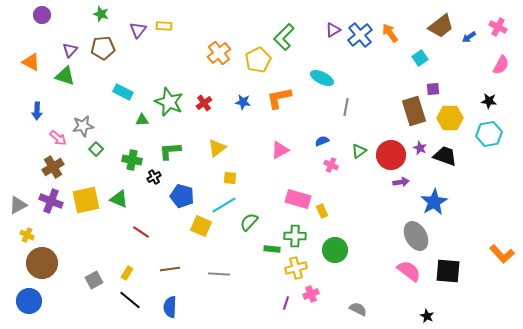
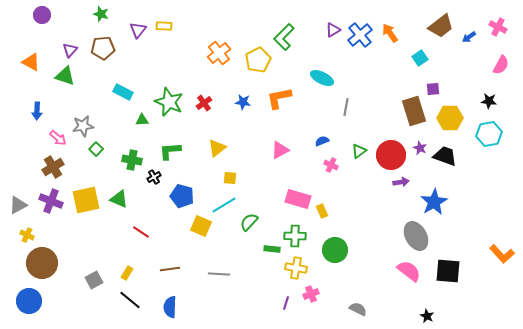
yellow cross at (296, 268): rotated 25 degrees clockwise
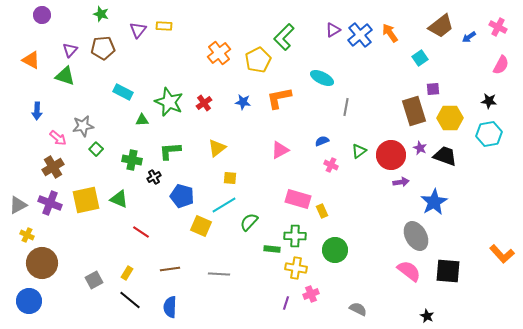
orange triangle at (31, 62): moved 2 px up
purple cross at (51, 201): moved 1 px left, 2 px down
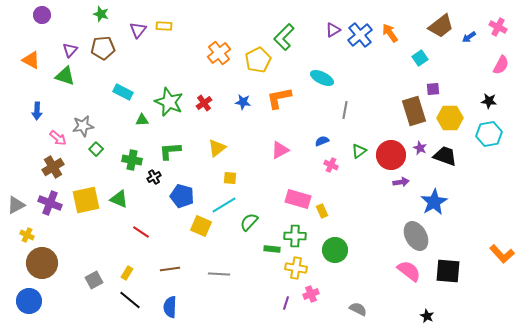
gray line at (346, 107): moved 1 px left, 3 px down
gray triangle at (18, 205): moved 2 px left
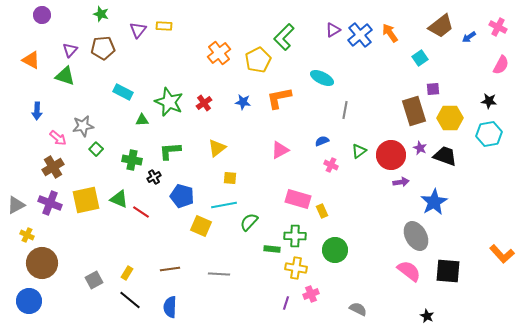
cyan line at (224, 205): rotated 20 degrees clockwise
red line at (141, 232): moved 20 px up
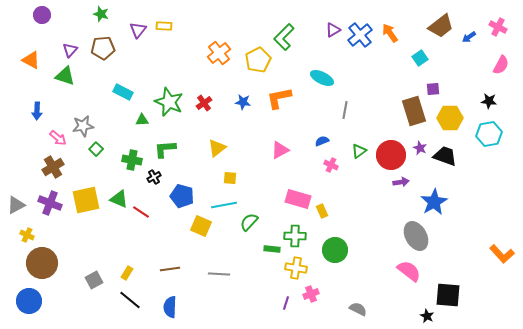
green L-shape at (170, 151): moved 5 px left, 2 px up
black square at (448, 271): moved 24 px down
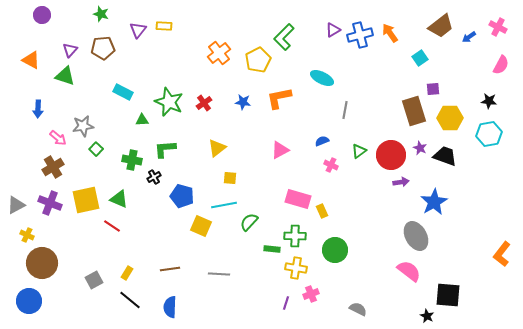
blue cross at (360, 35): rotated 25 degrees clockwise
blue arrow at (37, 111): moved 1 px right, 2 px up
red line at (141, 212): moved 29 px left, 14 px down
orange L-shape at (502, 254): rotated 80 degrees clockwise
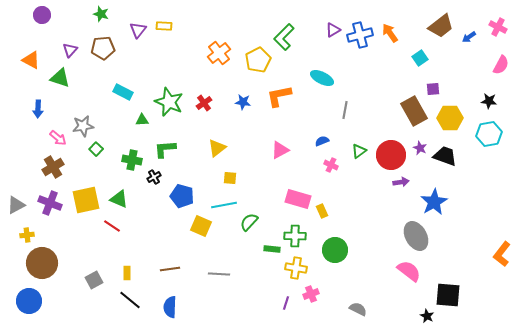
green triangle at (65, 76): moved 5 px left, 2 px down
orange L-shape at (279, 98): moved 2 px up
brown rectangle at (414, 111): rotated 12 degrees counterclockwise
yellow cross at (27, 235): rotated 32 degrees counterclockwise
yellow rectangle at (127, 273): rotated 32 degrees counterclockwise
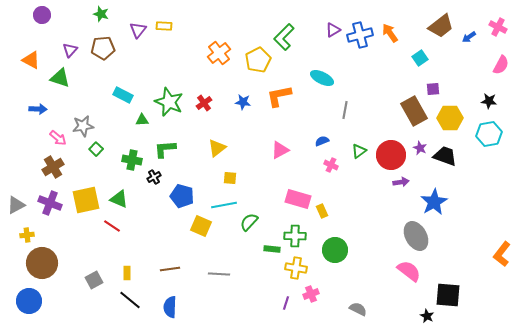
cyan rectangle at (123, 92): moved 3 px down
blue arrow at (38, 109): rotated 90 degrees counterclockwise
